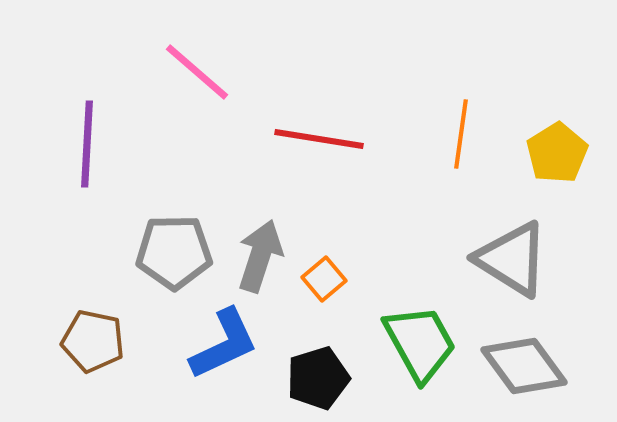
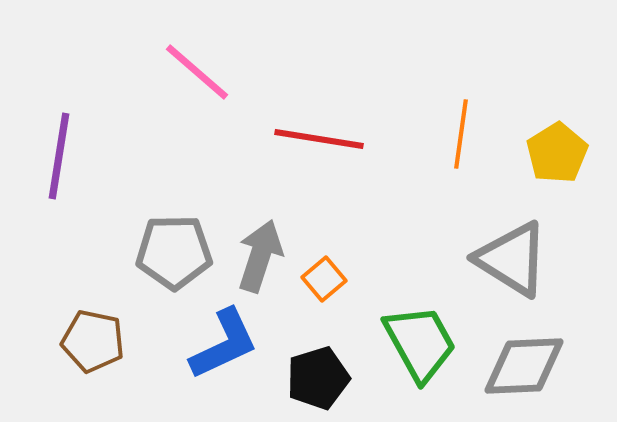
purple line: moved 28 px left, 12 px down; rotated 6 degrees clockwise
gray diamond: rotated 56 degrees counterclockwise
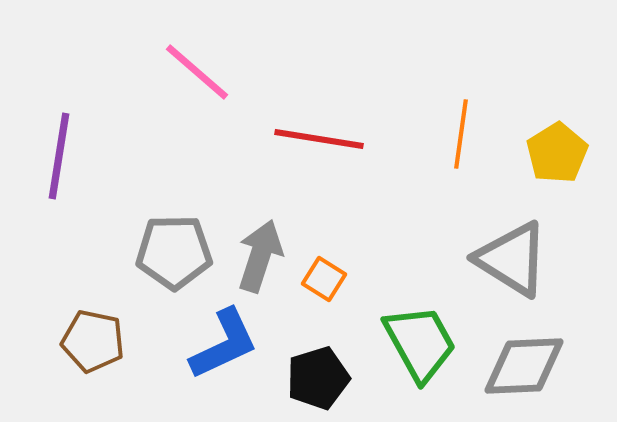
orange square: rotated 18 degrees counterclockwise
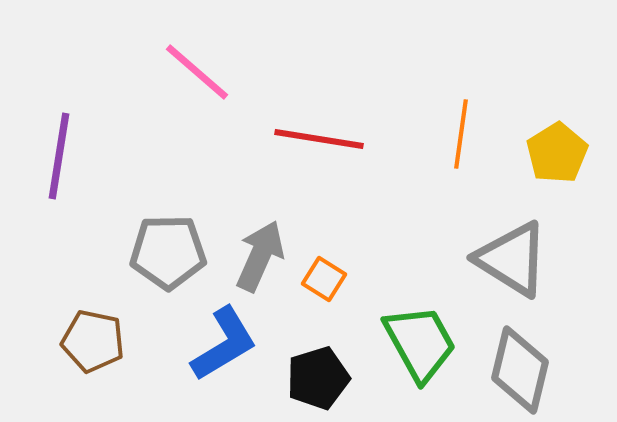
gray pentagon: moved 6 px left
gray arrow: rotated 6 degrees clockwise
blue L-shape: rotated 6 degrees counterclockwise
gray diamond: moved 4 px left, 4 px down; rotated 74 degrees counterclockwise
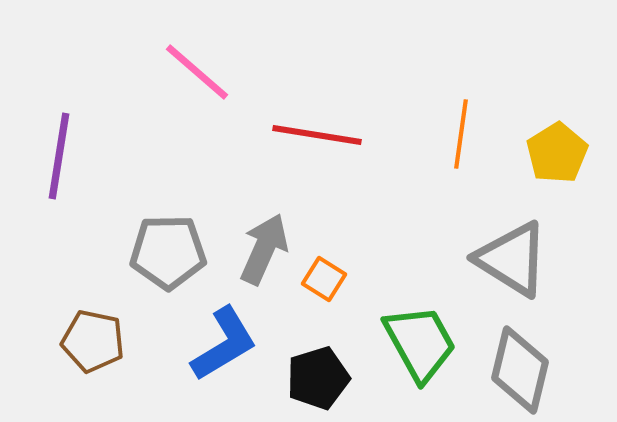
red line: moved 2 px left, 4 px up
gray arrow: moved 4 px right, 7 px up
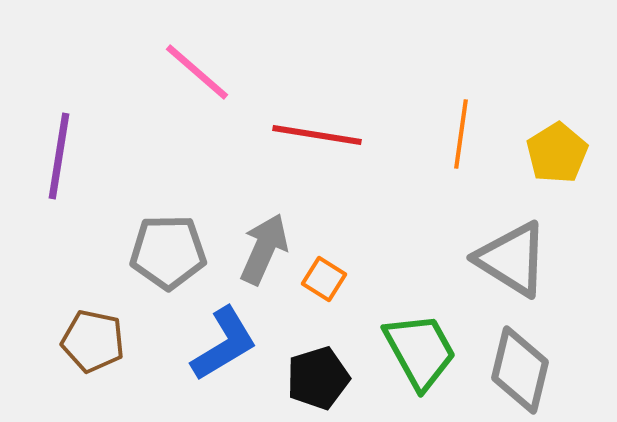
green trapezoid: moved 8 px down
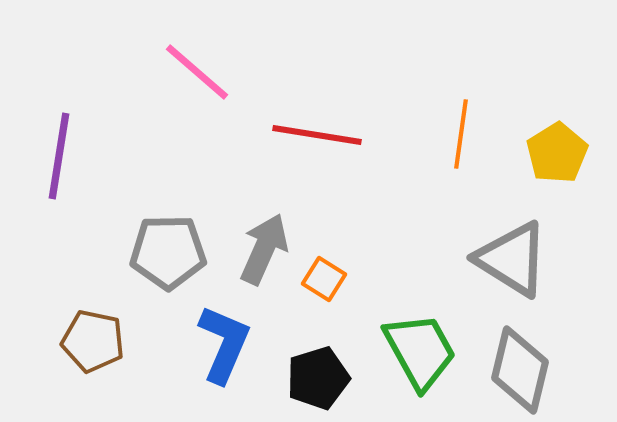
blue L-shape: rotated 36 degrees counterclockwise
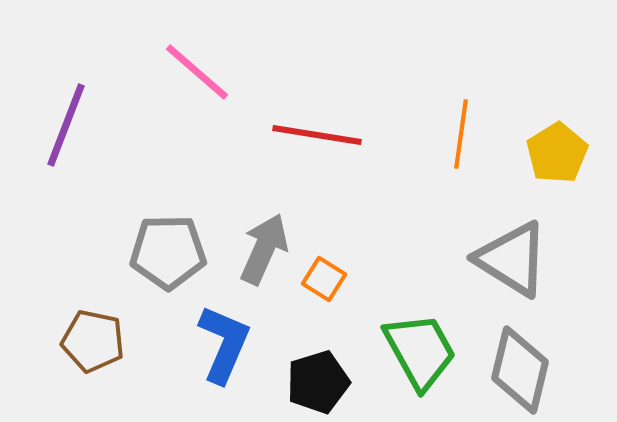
purple line: moved 7 px right, 31 px up; rotated 12 degrees clockwise
black pentagon: moved 4 px down
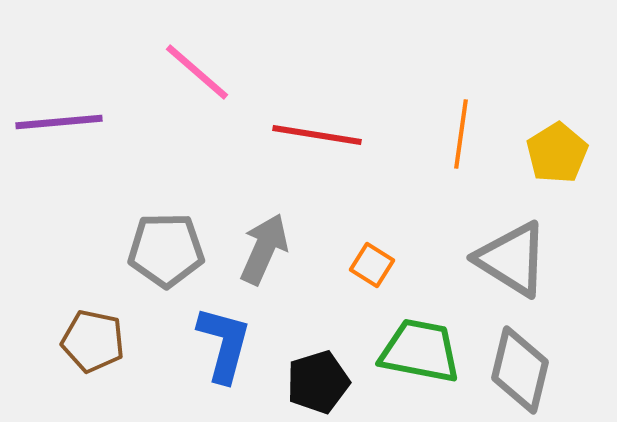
purple line: moved 7 px left, 3 px up; rotated 64 degrees clockwise
gray pentagon: moved 2 px left, 2 px up
orange square: moved 48 px right, 14 px up
blue L-shape: rotated 8 degrees counterclockwise
green trapezoid: rotated 50 degrees counterclockwise
